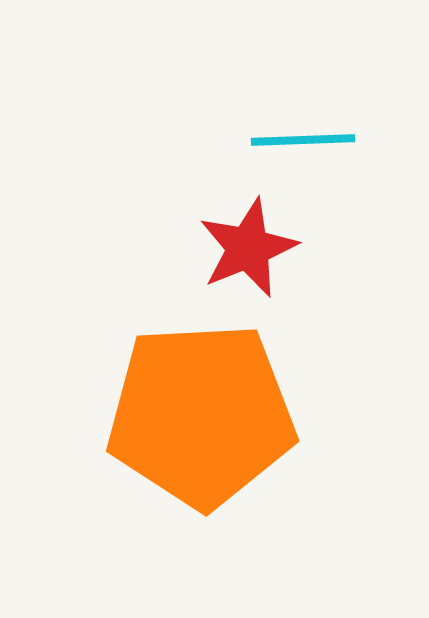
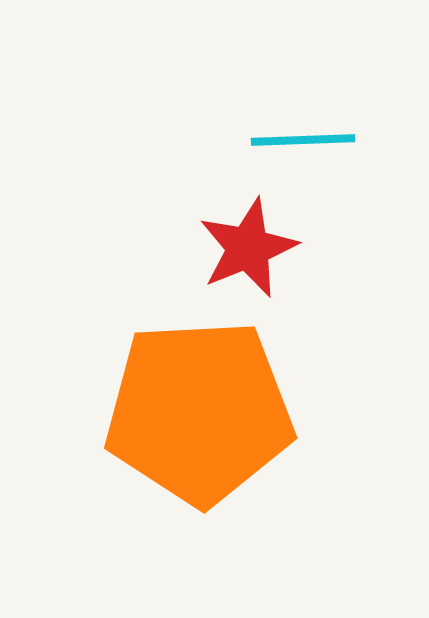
orange pentagon: moved 2 px left, 3 px up
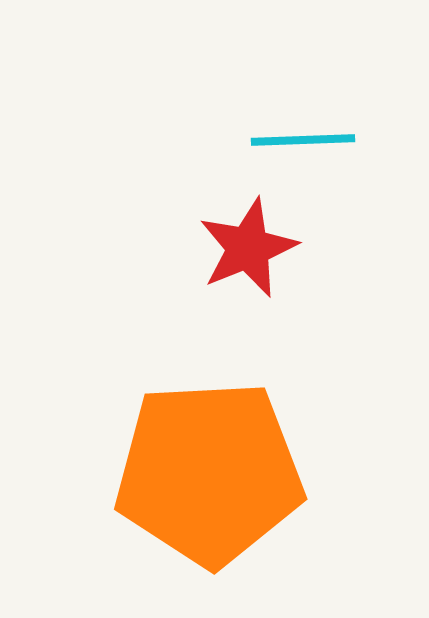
orange pentagon: moved 10 px right, 61 px down
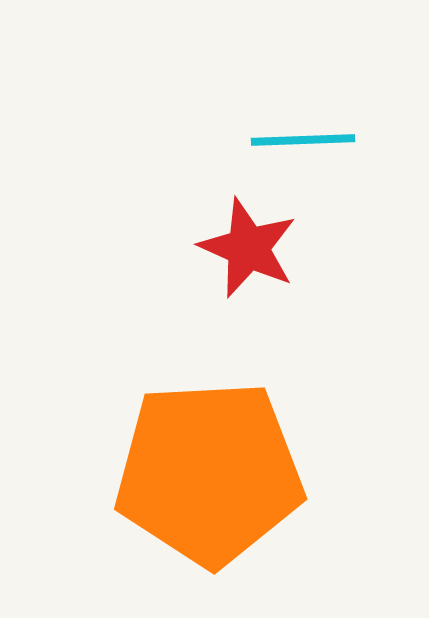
red star: rotated 26 degrees counterclockwise
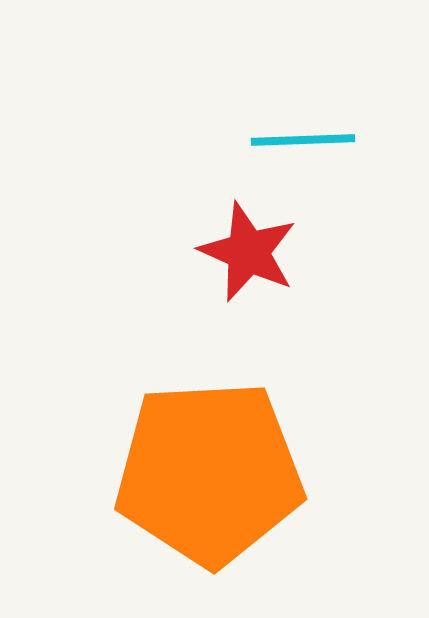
red star: moved 4 px down
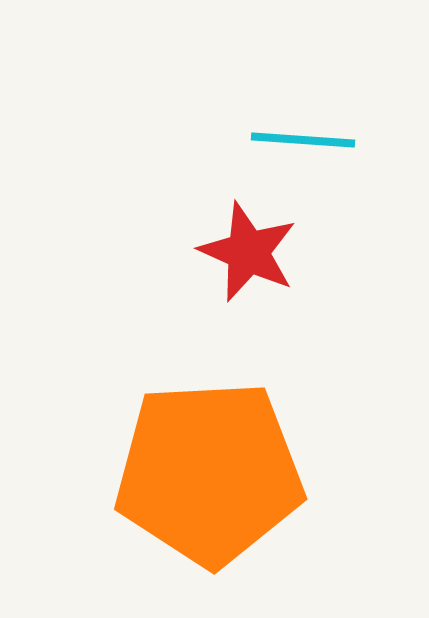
cyan line: rotated 6 degrees clockwise
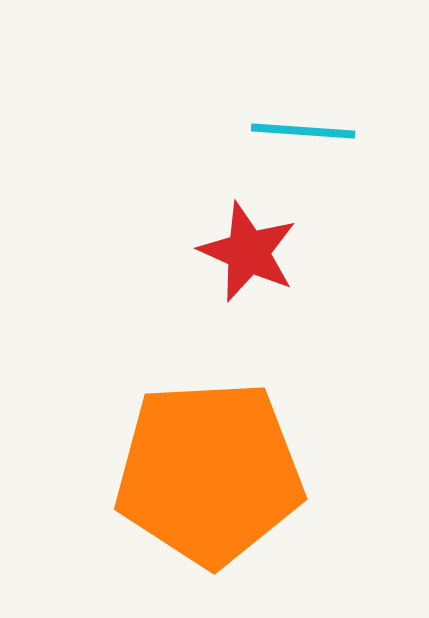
cyan line: moved 9 px up
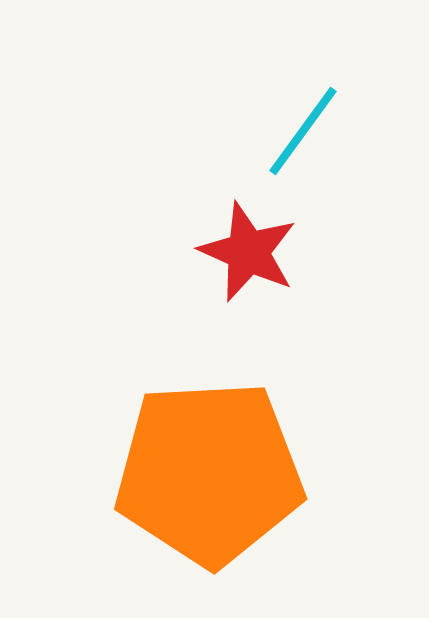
cyan line: rotated 58 degrees counterclockwise
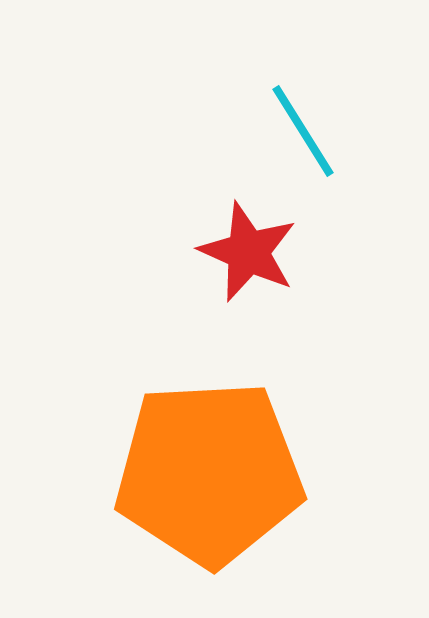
cyan line: rotated 68 degrees counterclockwise
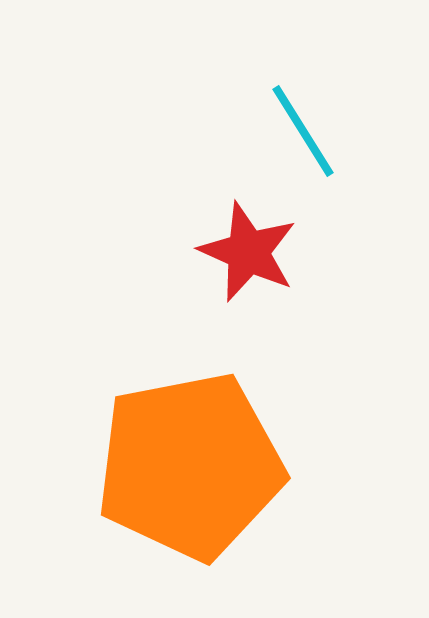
orange pentagon: moved 19 px left, 7 px up; rotated 8 degrees counterclockwise
